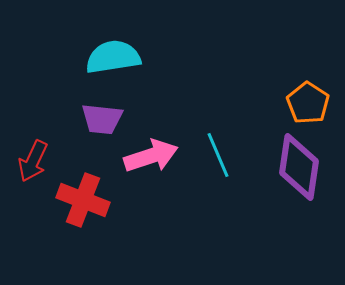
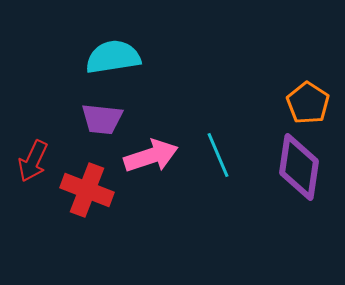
red cross: moved 4 px right, 10 px up
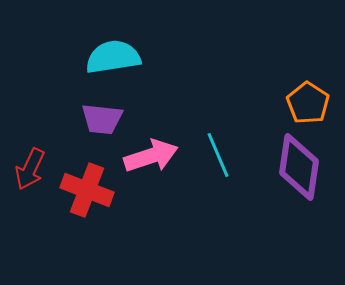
red arrow: moved 3 px left, 8 px down
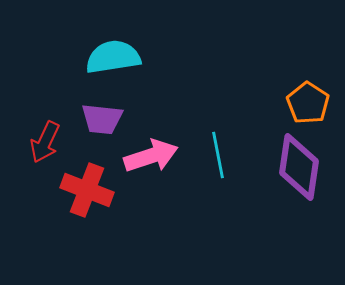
cyan line: rotated 12 degrees clockwise
red arrow: moved 15 px right, 27 px up
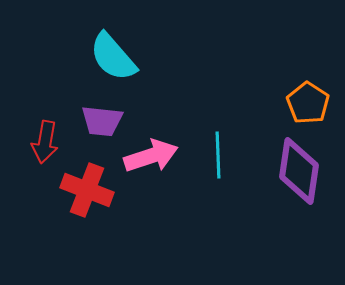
cyan semicircle: rotated 122 degrees counterclockwise
purple trapezoid: moved 2 px down
red arrow: rotated 15 degrees counterclockwise
cyan line: rotated 9 degrees clockwise
purple diamond: moved 4 px down
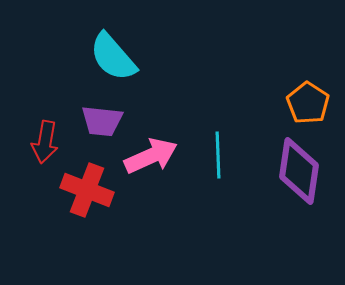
pink arrow: rotated 6 degrees counterclockwise
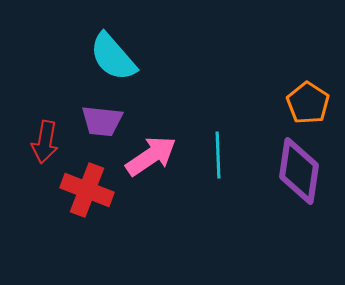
pink arrow: rotated 10 degrees counterclockwise
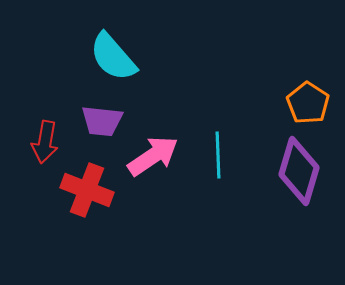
pink arrow: moved 2 px right
purple diamond: rotated 8 degrees clockwise
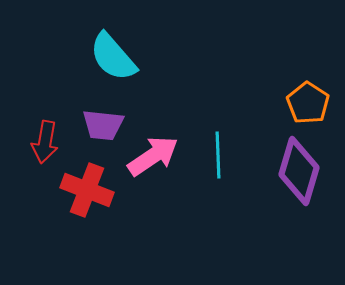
purple trapezoid: moved 1 px right, 4 px down
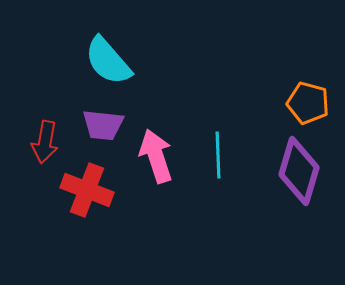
cyan semicircle: moved 5 px left, 4 px down
orange pentagon: rotated 18 degrees counterclockwise
pink arrow: moved 3 px right; rotated 74 degrees counterclockwise
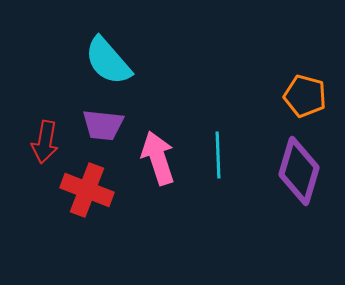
orange pentagon: moved 3 px left, 7 px up
pink arrow: moved 2 px right, 2 px down
